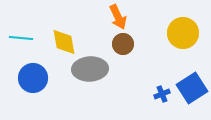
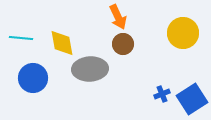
yellow diamond: moved 2 px left, 1 px down
blue square: moved 11 px down
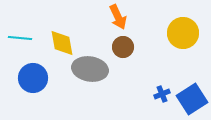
cyan line: moved 1 px left
brown circle: moved 3 px down
gray ellipse: rotated 12 degrees clockwise
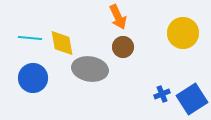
cyan line: moved 10 px right
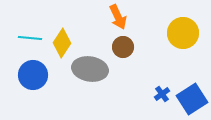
yellow diamond: rotated 44 degrees clockwise
blue circle: moved 3 px up
blue cross: rotated 14 degrees counterclockwise
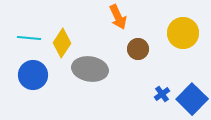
cyan line: moved 1 px left
brown circle: moved 15 px right, 2 px down
blue square: rotated 12 degrees counterclockwise
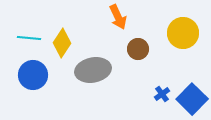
gray ellipse: moved 3 px right, 1 px down; rotated 20 degrees counterclockwise
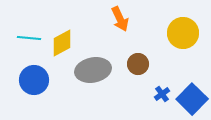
orange arrow: moved 2 px right, 2 px down
yellow diamond: rotated 28 degrees clockwise
brown circle: moved 15 px down
blue circle: moved 1 px right, 5 px down
